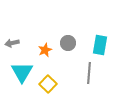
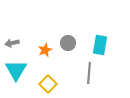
cyan triangle: moved 6 px left, 2 px up
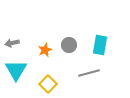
gray circle: moved 1 px right, 2 px down
gray line: rotated 70 degrees clockwise
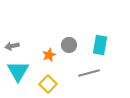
gray arrow: moved 3 px down
orange star: moved 4 px right, 5 px down
cyan triangle: moved 2 px right, 1 px down
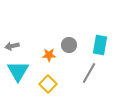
orange star: rotated 24 degrees clockwise
gray line: rotated 45 degrees counterclockwise
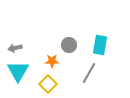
gray arrow: moved 3 px right, 2 px down
orange star: moved 3 px right, 6 px down
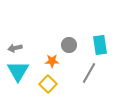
cyan rectangle: rotated 18 degrees counterclockwise
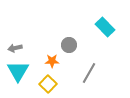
cyan rectangle: moved 5 px right, 18 px up; rotated 36 degrees counterclockwise
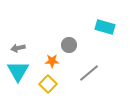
cyan rectangle: rotated 30 degrees counterclockwise
gray arrow: moved 3 px right
gray line: rotated 20 degrees clockwise
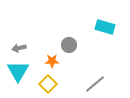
gray arrow: moved 1 px right
gray line: moved 6 px right, 11 px down
